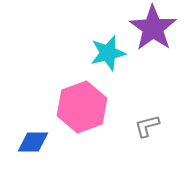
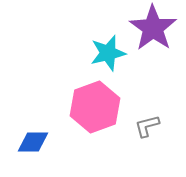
pink hexagon: moved 13 px right
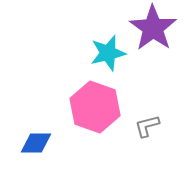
pink hexagon: rotated 21 degrees counterclockwise
blue diamond: moved 3 px right, 1 px down
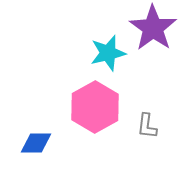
pink hexagon: rotated 12 degrees clockwise
gray L-shape: rotated 68 degrees counterclockwise
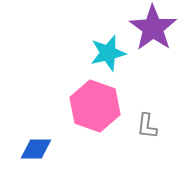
pink hexagon: moved 1 px up; rotated 12 degrees counterclockwise
blue diamond: moved 6 px down
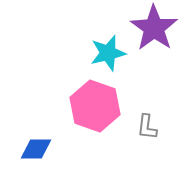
purple star: moved 1 px right
gray L-shape: moved 1 px down
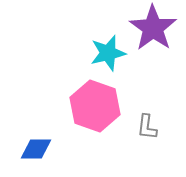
purple star: moved 1 px left
